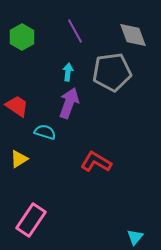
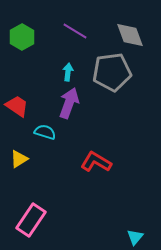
purple line: rotated 30 degrees counterclockwise
gray diamond: moved 3 px left
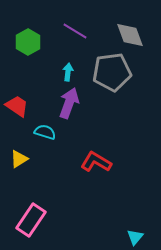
green hexagon: moved 6 px right, 5 px down
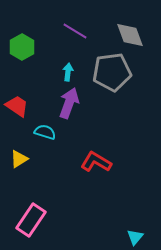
green hexagon: moved 6 px left, 5 px down
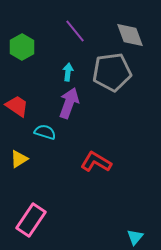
purple line: rotated 20 degrees clockwise
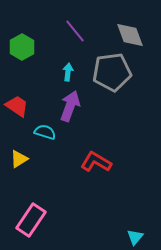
purple arrow: moved 1 px right, 3 px down
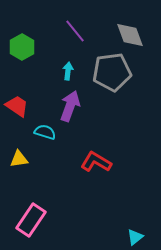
cyan arrow: moved 1 px up
yellow triangle: rotated 24 degrees clockwise
cyan triangle: rotated 12 degrees clockwise
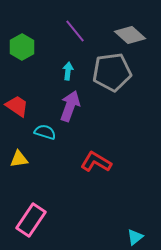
gray diamond: rotated 28 degrees counterclockwise
